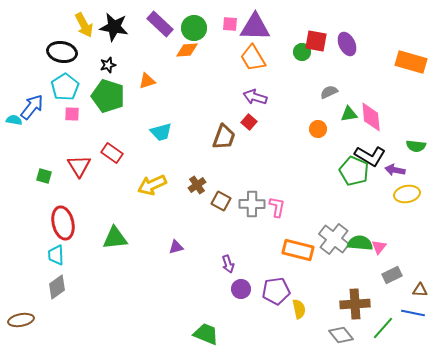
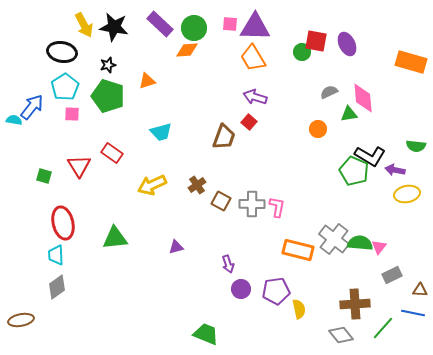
pink diamond at (371, 117): moved 8 px left, 19 px up
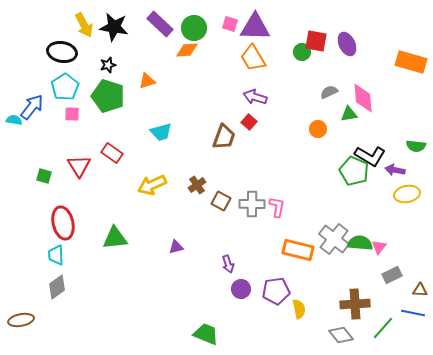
pink square at (230, 24): rotated 14 degrees clockwise
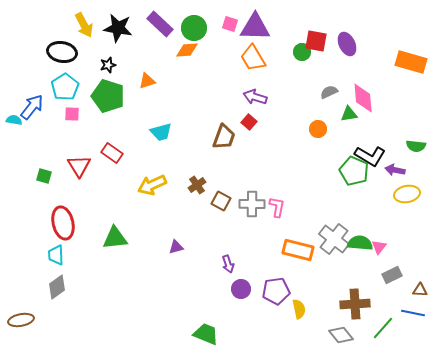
black star at (114, 27): moved 4 px right, 1 px down
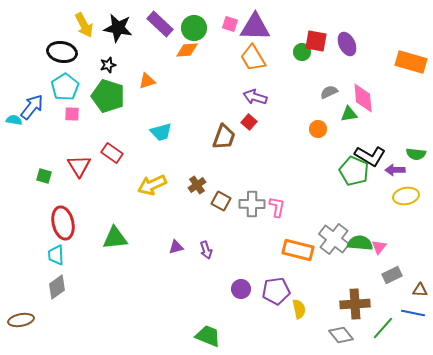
green semicircle at (416, 146): moved 8 px down
purple arrow at (395, 170): rotated 12 degrees counterclockwise
yellow ellipse at (407, 194): moved 1 px left, 2 px down
purple arrow at (228, 264): moved 22 px left, 14 px up
green trapezoid at (206, 334): moved 2 px right, 2 px down
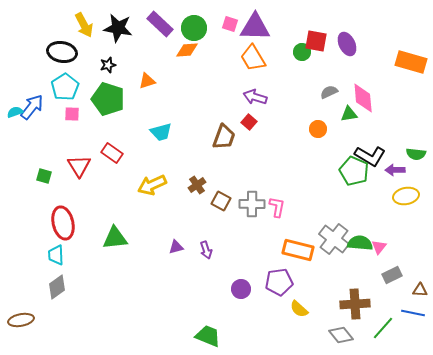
green pentagon at (108, 96): moved 3 px down
cyan semicircle at (14, 120): moved 1 px right, 8 px up; rotated 28 degrees counterclockwise
purple pentagon at (276, 291): moved 3 px right, 9 px up
yellow semicircle at (299, 309): rotated 144 degrees clockwise
